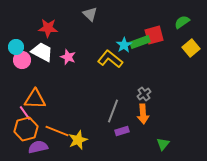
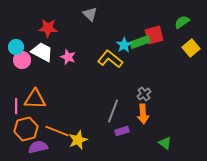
pink line: moved 9 px left, 7 px up; rotated 35 degrees clockwise
green triangle: moved 2 px right, 1 px up; rotated 32 degrees counterclockwise
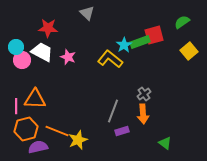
gray triangle: moved 3 px left, 1 px up
yellow square: moved 2 px left, 3 px down
